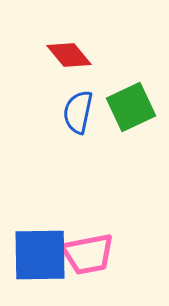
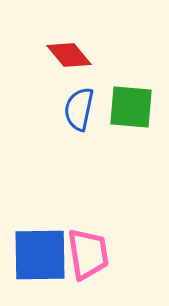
green square: rotated 30 degrees clockwise
blue semicircle: moved 1 px right, 3 px up
pink trapezoid: rotated 88 degrees counterclockwise
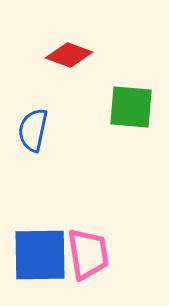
red diamond: rotated 30 degrees counterclockwise
blue semicircle: moved 46 px left, 21 px down
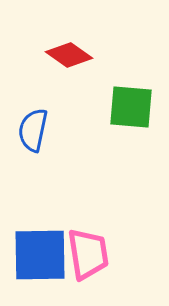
red diamond: rotated 15 degrees clockwise
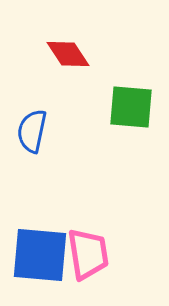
red diamond: moved 1 px left, 1 px up; rotated 21 degrees clockwise
blue semicircle: moved 1 px left, 1 px down
blue square: rotated 6 degrees clockwise
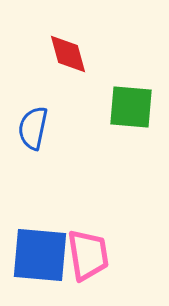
red diamond: rotated 18 degrees clockwise
blue semicircle: moved 1 px right, 3 px up
pink trapezoid: moved 1 px down
